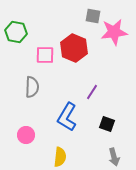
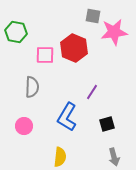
black square: rotated 35 degrees counterclockwise
pink circle: moved 2 px left, 9 px up
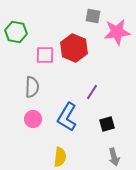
pink star: moved 3 px right
pink circle: moved 9 px right, 7 px up
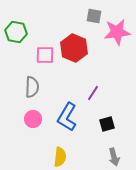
gray square: moved 1 px right
purple line: moved 1 px right, 1 px down
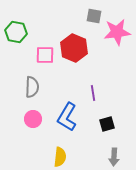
purple line: rotated 42 degrees counterclockwise
gray arrow: rotated 18 degrees clockwise
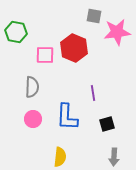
blue L-shape: rotated 28 degrees counterclockwise
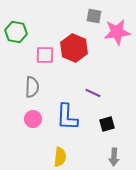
purple line: rotated 56 degrees counterclockwise
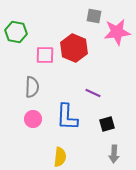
gray arrow: moved 3 px up
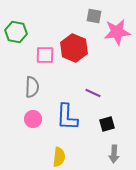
yellow semicircle: moved 1 px left
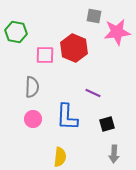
yellow semicircle: moved 1 px right
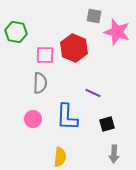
pink star: rotated 24 degrees clockwise
gray semicircle: moved 8 px right, 4 px up
